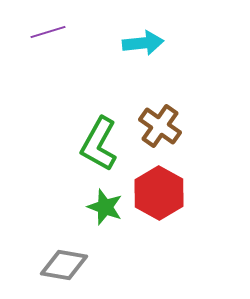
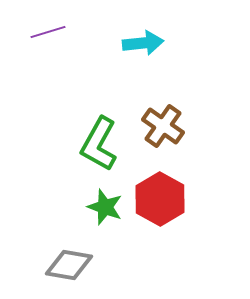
brown cross: moved 3 px right
red hexagon: moved 1 px right, 6 px down
gray diamond: moved 5 px right
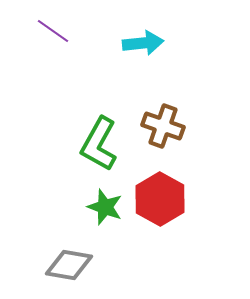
purple line: moved 5 px right, 1 px up; rotated 52 degrees clockwise
brown cross: rotated 15 degrees counterclockwise
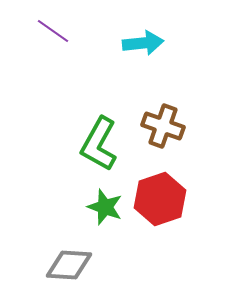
red hexagon: rotated 12 degrees clockwise
gray diamond: rotated 6 degrees counterclockwise
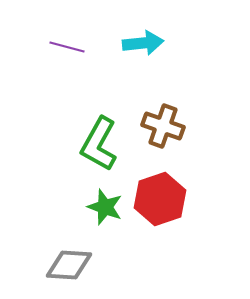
purple line: moved 14 px right, 16 px down; rotated 20 degrees counterclockwise
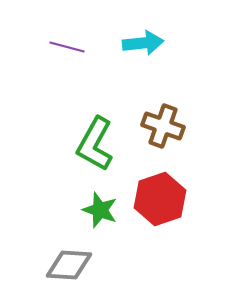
green L-shape: moved 4 px left
green star: moved 5 px left, 3 px down
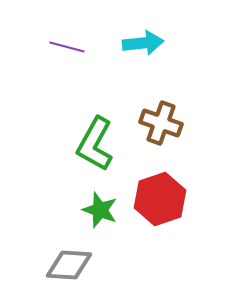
brown cross: moved 2 px left, 3 px up
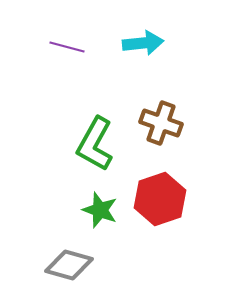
gray diamond: rotated 12 degrees clockwise
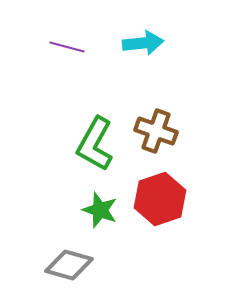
brown cross: moved 5 px left, 8 px down
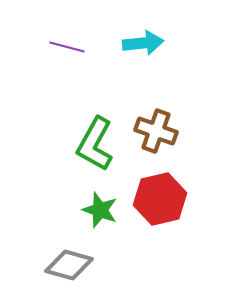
red hexagon: rotated 6 degrees clockwise
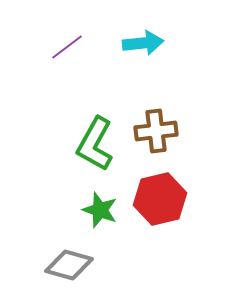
purple line: rotated 52 degrees counterclockwise
brown cross: rotated 27 degrees counterclockwise
